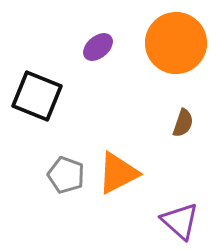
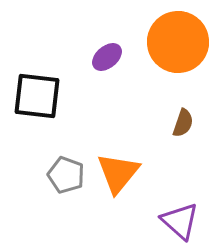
orange circle: moved 2 px right, 1 px up
purple ellipse: moved 9 px right, 10 px down
black square: rotated 15 degrees counterclockwise
orange triangle: rotated 24 degrees counterclockwise
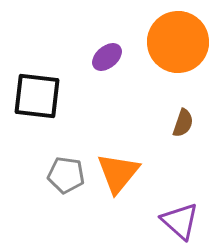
gray pentagon: rotated 12 degrees counterclockwise
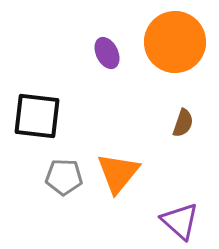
orange circle: moved 3 px left
purple ellipse: moved 4 px up; rotated 76 degrees counterclockwise
black square: moved 20 px down
gray pentagon: moved 2 px left, 2 px down; rotated 6 degrees counterclockwise
